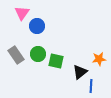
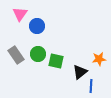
pink triangle: moved 2 px left, 1 px down
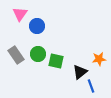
blue line: rotated 24 degrees counterclockwise
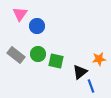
gray rectangle: rotated 18 degrees counterclockwise
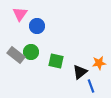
green circle: moved 7 px left, 2 px up
orange star: moved 4 px down
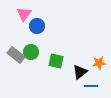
pink triangle: moved 4 px right
blue line: rotated 72 degrees counterclockwise
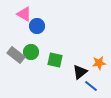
pink triangle: rotated 35 degrees counterclockwise
green square: moved 1 px left, 1 px up
blue line: rotated 40 degrees clockwise
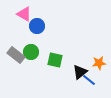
blue line: moved 2 px left, 6 px up
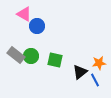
green circle: moved 4 px down
blue line: moved 6 px right; rotated 24 degrees clockwise
